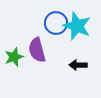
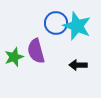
purple semicircle: moved 1 px left, 1 px down
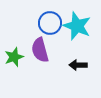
blue circle: moved 6 px left
purple semicircle: moved 4 px right, 1 px up
